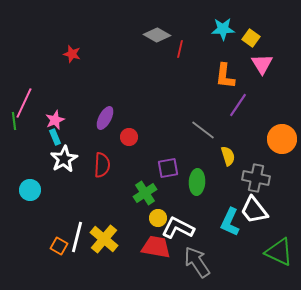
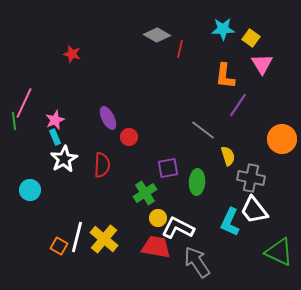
purple ellipse: moved 3 px right; rotated 55 degrees counterclockwise
gray cross: moved 5 px left
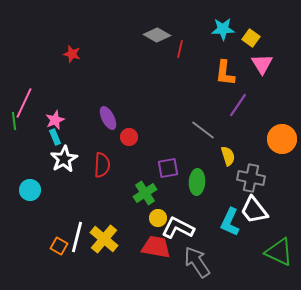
orange L-shape: moved 3 px up
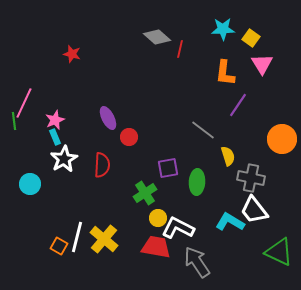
gray diamond: moved 2 px down; rotated 12 degrees clockwise
cyan circle: moved 6 px up
cyan L-shape: rotated 96 degrees clockwise
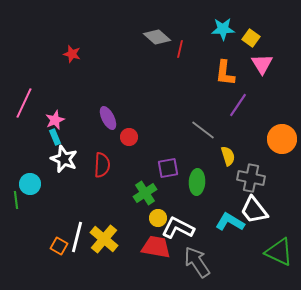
green line: moved 2 px right, 79 px down
white star: rotated 20 degrees counterclockwise
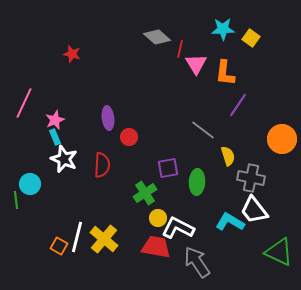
pink triangle: moved 66 px left
purple ellipse: rotated 20 degrees clockwise
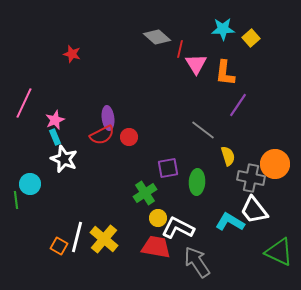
yellow square: rotated 12 degrees clockwise
orange circle: moved 7 px left, 25 px down
red semicircle: moved 30 px up; rotated 60 degrees clockwise
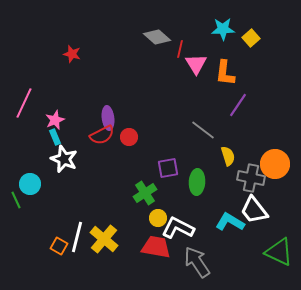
green line: rotated 18 degrees counterclockwise
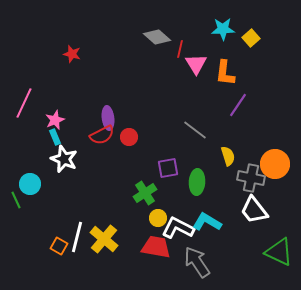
gray line: moved 8 px left
cyan L-shape: moved 23 px left
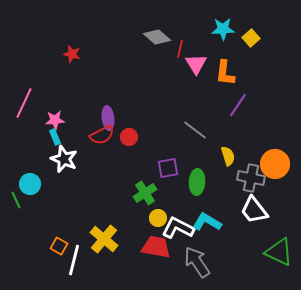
pink star: rotated 18 degrees clockwise
white line: moved 3 px left, 23 px down
